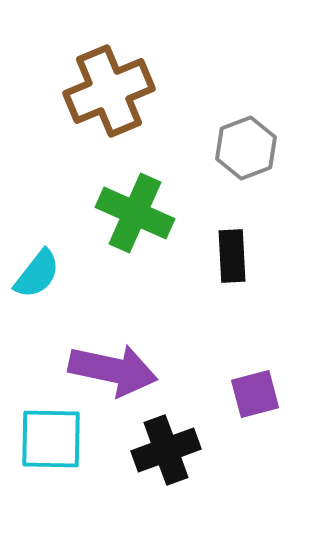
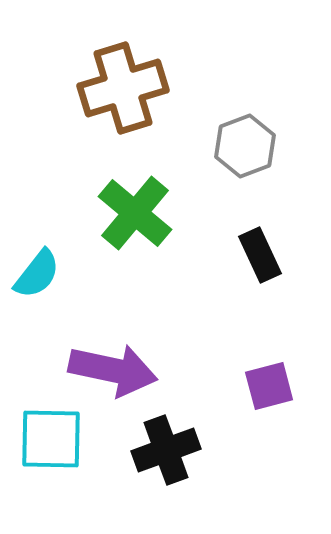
brown cross: moved 14 px right, 3 px up; rotated 6 degrees clockwise
gray hexagon: moved 1 px left, 2 px up
green cross: rotated 16 degrees clockwise
black rectangle: moved 28 px right, 1 px up; rotated 22 degrees counterclockwise
purple square: moved 14 px right, 8 px up
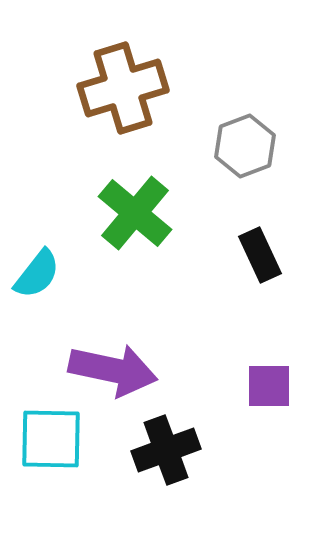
purple square: rotated 15 degrees clockwise
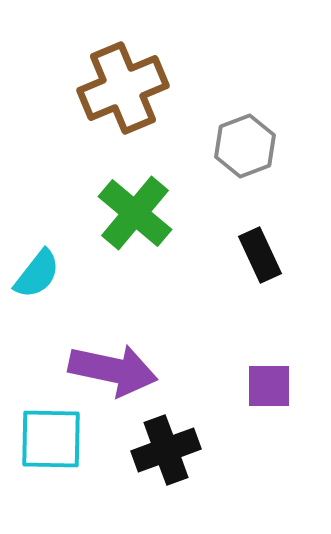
brown cross: rotated 6 degrees counterclockwise
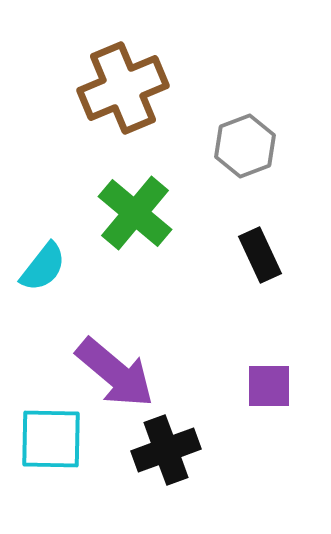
cyan semicircle: moved 6 px right, 7 px up
purple arrow: moved 2 px right, 3 px down; rotated 28 degrees clockwise
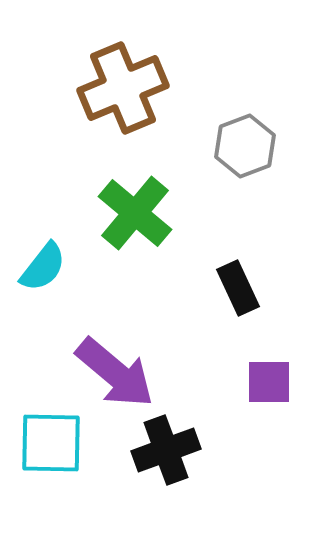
black rectangle: moved 22 px left, 33 px down
purple square: moved 4 px up
cyan square: moved 4 px down
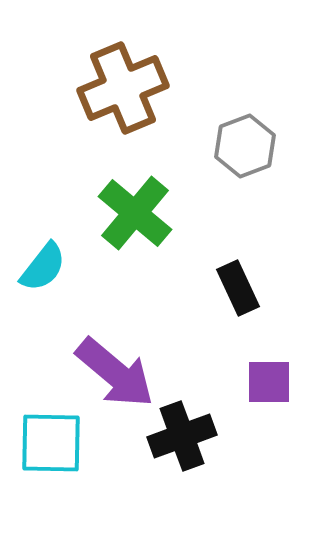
black cross: moved 16 px right, 14 px up
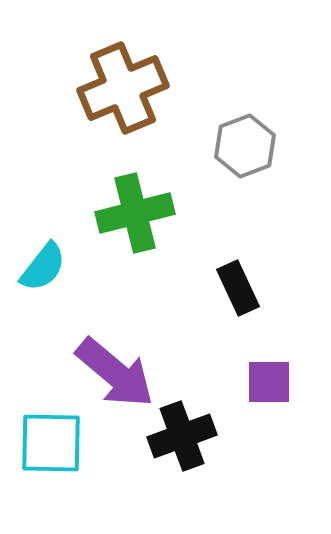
green cross: rotated 36 degrees clockwise
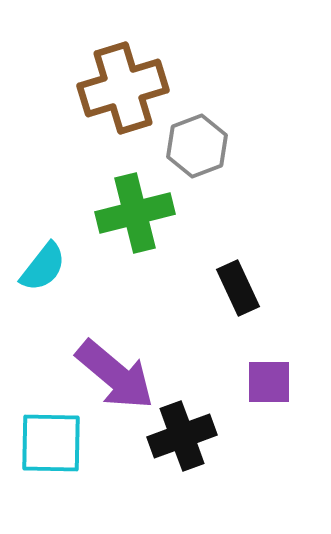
brown cross: rotated 6 degrees clockwise
gray hexagon: moved 48 px left
purple arrow: moved 2 px down
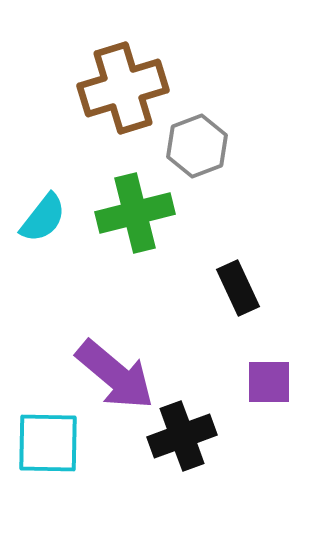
cyan semicircle: moved 49 px up
cyan square: moved 3 px left
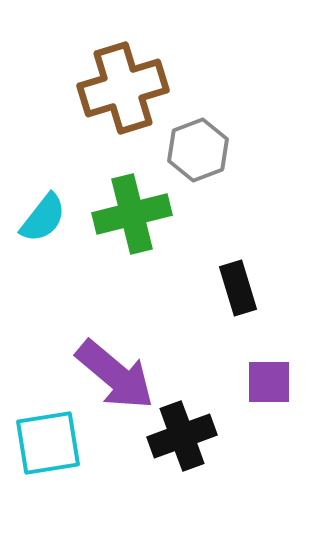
gray hexagon: moved 1 px right, 4 px down
green cross: moved 3 px left, 1 px down
black rectangle: rotated 8 degrees clockwise
cyan square: rotated 10 degrees counterclockwise
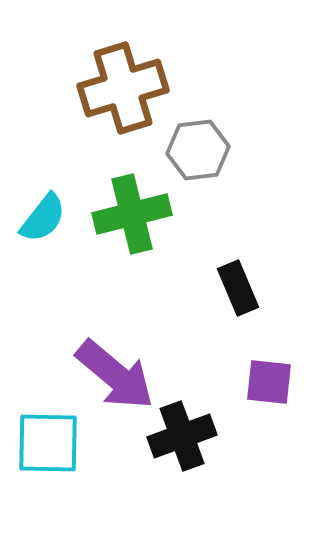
gray hexagon: rotated 14 degrees clockwise
black rectangle: rotated 6 degrees counterclockwise
purple square: rotated 6 degrees clockwise
cyan square: rotated 10 degrees clockwise
